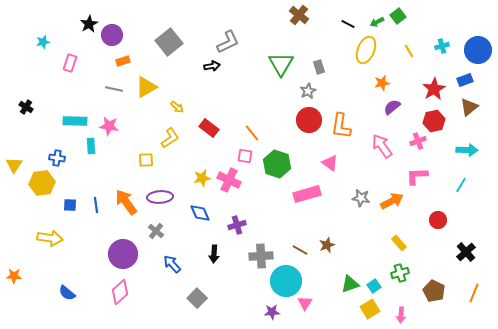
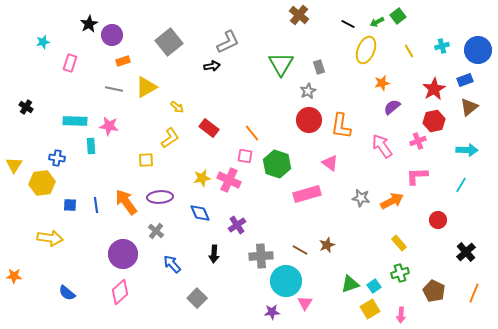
purple cross at (237, 225): rotated 18 degrees counterclockwise
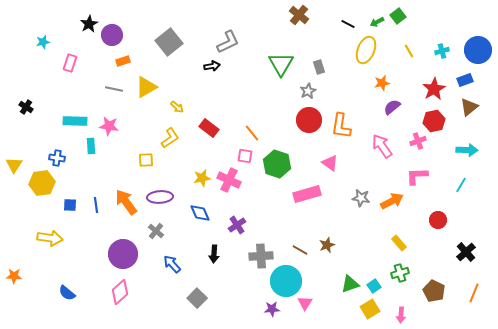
cyan cross at (442, 46): moved 5 px down
purple star at (272, 312): moved 3 px up
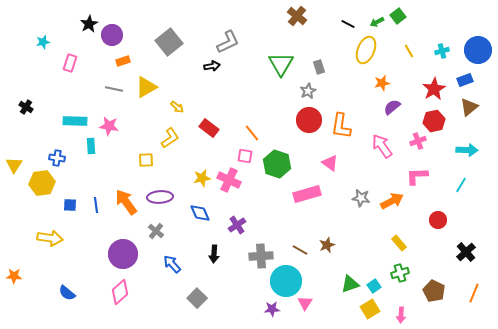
brown cross at (299, 15): moved 2 px left, 1 px down
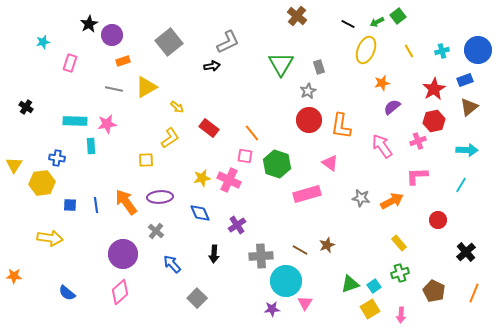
pink star at (109, 126): moved 2 px left, 2 px up; rotated 18 degrees counterclockwise
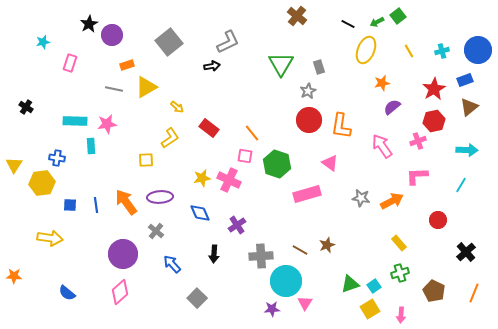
orange rectangle at (123, 61): moved 4 px right, 4 px down
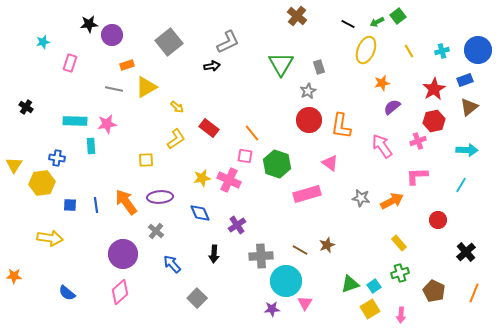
black star at (89, 24): rotated 24 degrees clockwise
yellow L-shape at (170, 138): moved 6 px right, 1 px down
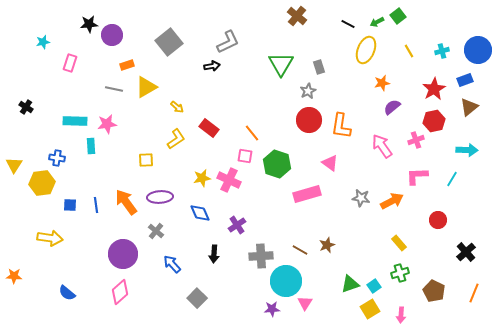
pink cross at (418, 141): moved 2 px left, 1 px up
cyan line at (461, 185): moved 9 px left, 6 px up
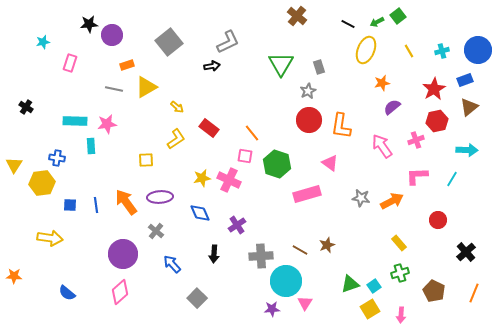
red hexagon at (434, 121): moved 3 px right
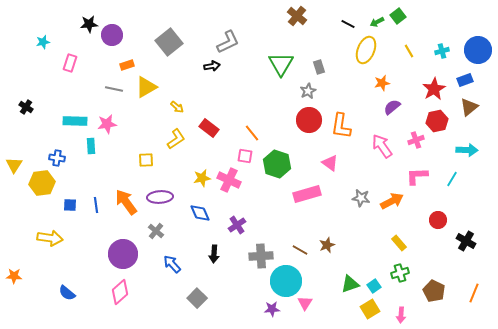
black cross at (466, 252): moved 11 px up; rotated 18 degrees counterclockwise
